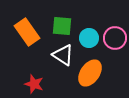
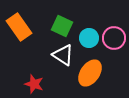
green square: rotated 20 degrees clockwise
orange rectangle: moved 8 px left, 5 px up
pink circle: moved 1 px left
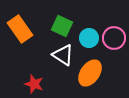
orange rectangle: moved 1 px right, 2 px down
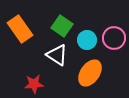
green square: rotated 10 degrees clockwise
cyan circle: moved 2 px left, 2 px down
white triangle: moved 6 px left
red star: rotated 24 degrees counterclockwise
